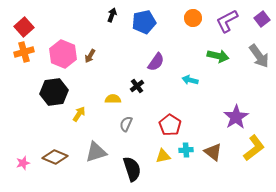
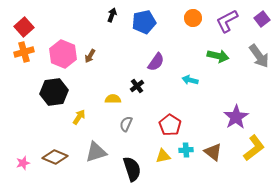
yellow arrow: moved 3 px down
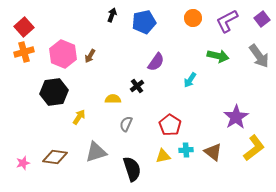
cyan arrow: rotated 70 degrees counterclockwise
brown diamond: rotated 15 degrees counterclockwise
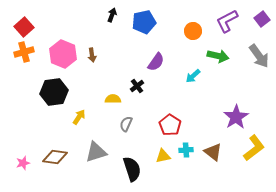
orange circle: moved 13 px down
brown arrow: moved 2 px right, 1 px up; rotated 40 degrees counterclockwise
cyan arrow: moved 3 px right, 4 px up; rotated 14 degrees clockwise
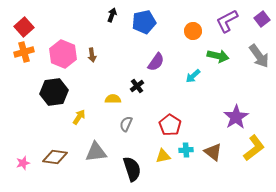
gray triangle: rotated 10 degrees clockwise
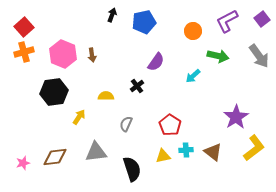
yellow semicircle: moved 7 px left, 3 px up
brown diamond: rotated 15 degrees counterclockwise
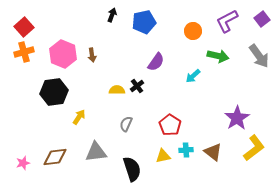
yellow semicircle: moved 11 px right, 6 px up
purple star: moved 1 px right, 1 px down
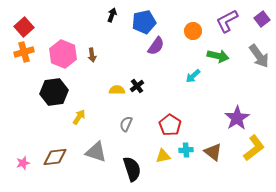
purple semicircle: moved 16 px up
gray triangle: rotated 25 degrees clockwise
